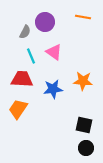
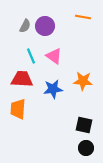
purple circle: moved 4 px down
gray semicircle: moved 6 px up
pink triangle: moved 4 px down
orange trapezoid: rotated 30 degrees counterclockwise
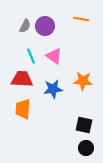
orange line: moved 2 px left, 2 px down
orange trapezoid: moved 5 px right
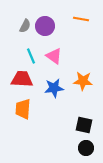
blue star: moved 1 px right, 1 px up
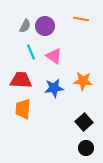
cyan line: moved 4 px up
red trapezoid: moved 1 px left, 1 px down
black square: moved 3 px up; rotated 36 degrees clockwise
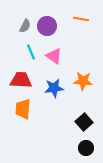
purple circle: moved 2 px right
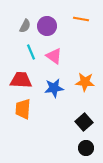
orange star: moved 2 px right, 1 px down
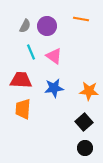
orange star: moved 4 px right, 9 px down
black circle: moved 1 px left
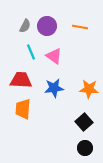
orange line: moved 1 px left, 8 px down
orange star: moved 2 px up
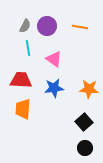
cyan line: moved 3 px left, 4 px up; rotated 14 degrees clockwise
pink triangle: moved 3 px down
